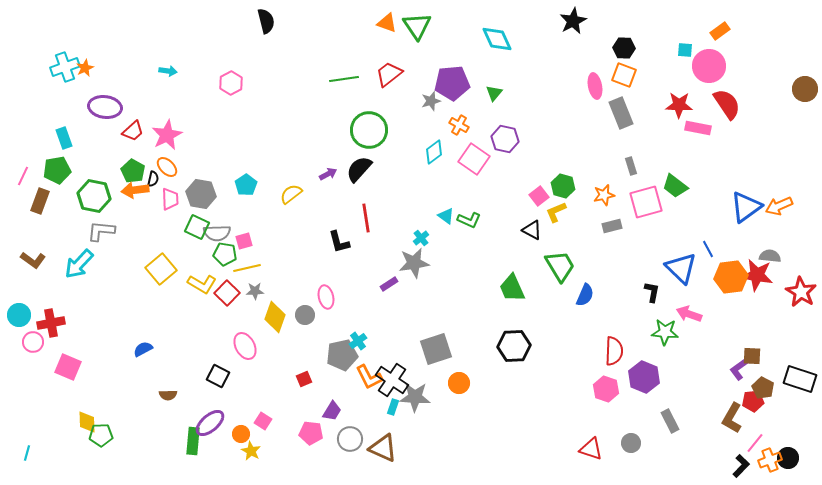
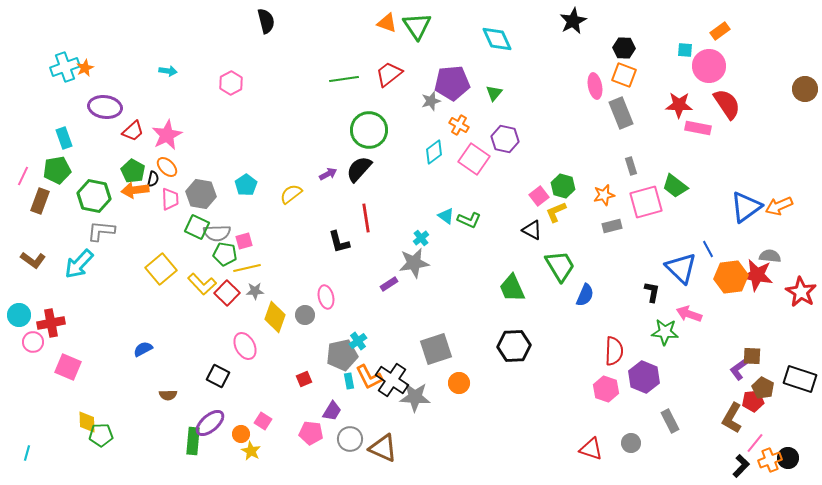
yellow L-shape at (202, 284): rotated 16 degrees clockwise
cyan rectangle at (393, 407): moved 44 px left, 26 px up; rotated 28 degrees counterclockwise
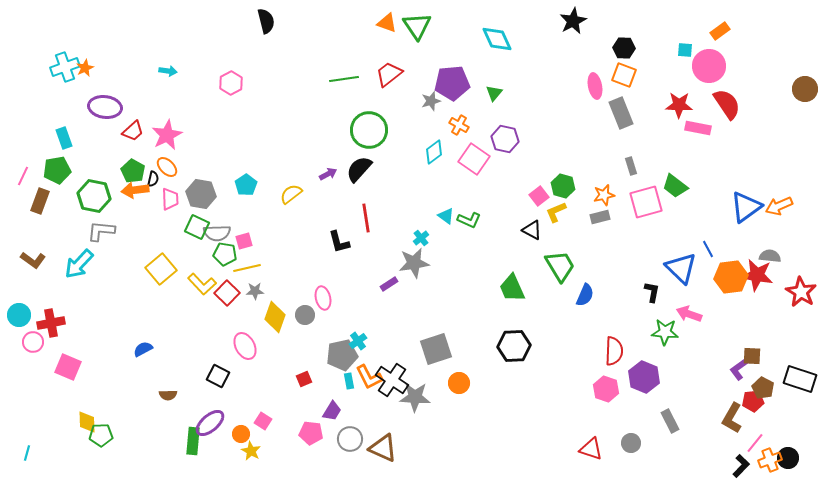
gray rectangle at (612, 226): moved 12 px left, 9 px up
pink ellipse at (326, 297): moved 3 px left, 1 px down
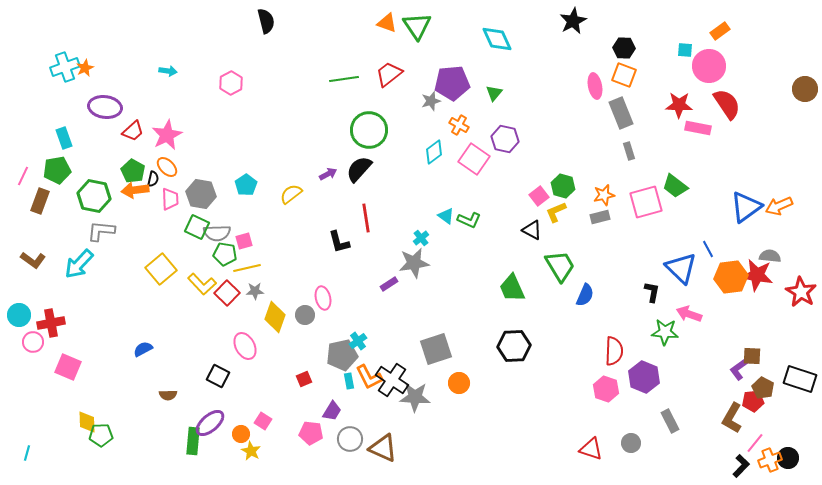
gray rectangle at (631, 166): moved 2 px left, 15 px up
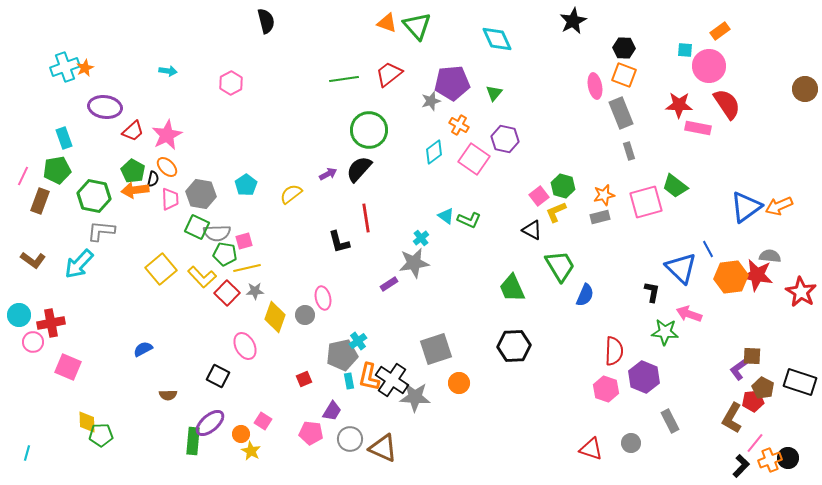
green triangle at (417, 26): rotated 8 degrees counterclockwise
yellow L-shape at (202, 284): moved 7 px up
orange L-shape at (369, 377): rotated 40 degrees clockwise
black rectangle at (800, 379): moved 3 px down
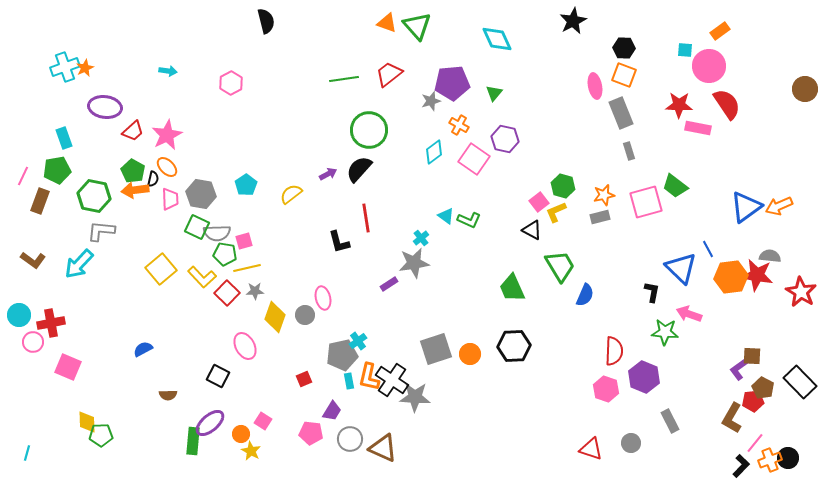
pink square at (539, 196): moved 6 px down
black rectangle at (800, 382): rotated 28 degrees clockwise
orange circle at (459, 383): moved 11 px right, 29 px up
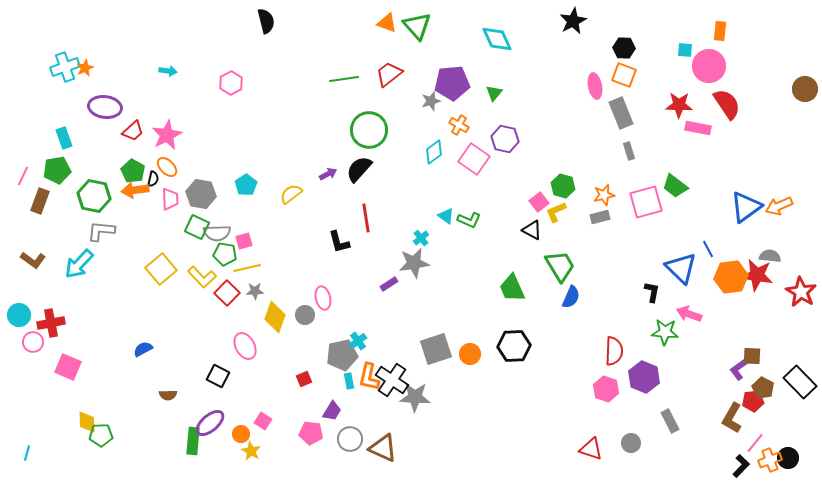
orange rectangle at (720, 31): rotated 48 degrees counterclockwise
blue semicircle at (585, 295): moved 14 px left, 2 px down
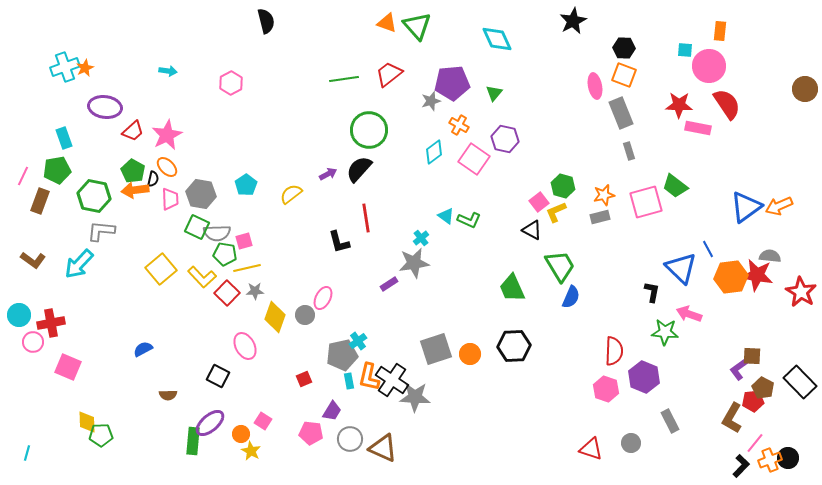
pink ellipse at (323, 298): rotated 40 degrees clockwise
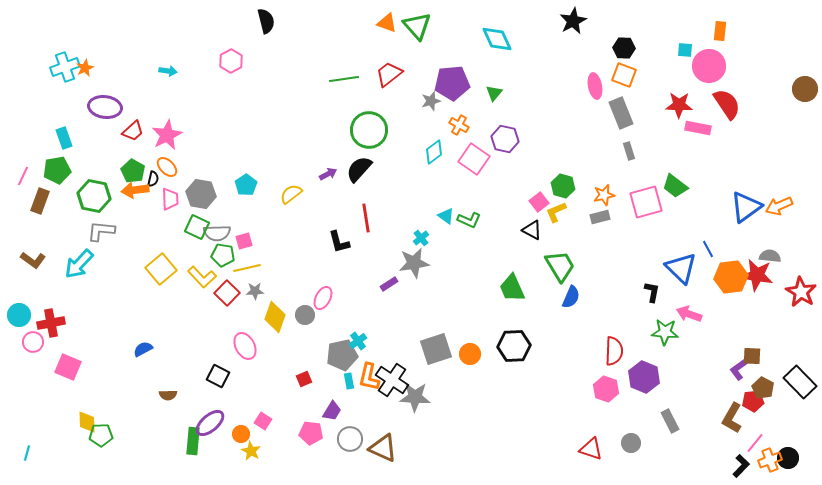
pink hexagon at (231, 83): moved 22 px up
green pentagon at (225, 254): moved 2 px left, 1 px down
